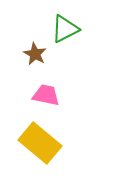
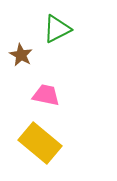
green triangle: moved 8 px left
brown star: moved 14 px left, 1 px down
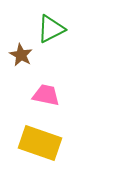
green triangle: moved 6 px left
yellow rectangle: rotated 21 degrees counterclockwise
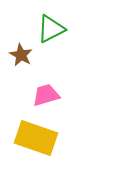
pink trapezoid: rotated 28 degrees counterclockwise
yellow rectangle: moved 4 px left, 5 px up
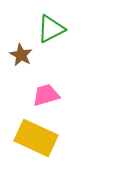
yellow rectangle: rotated 6 degrees clockwise
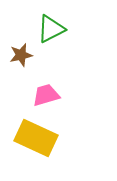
brown star: rotated 30 degrees clockwise
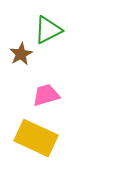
green triangle: moved 3 px left, 1 px down
brown star: moved 1 px up; rotated 15 degrees counterclockwise
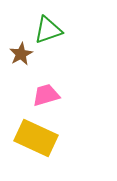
green triangle: rotated 8 degrees clockwise
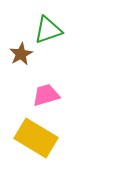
yellow rectangle: rotated 6 degrees clockwise
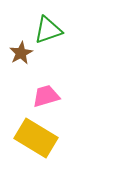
brown star: moved 1 px up
pink trapezoid: moved 1 px down
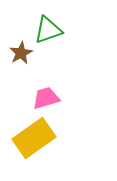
pink trapezoid: moved 2 px down
yellow rectangle: moved 2 px left; rotated 66 degrees counterclockwise
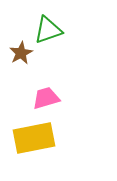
yellow rectangle: rotated 24 degrees clockwise
